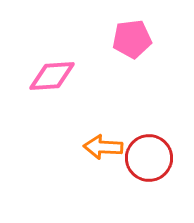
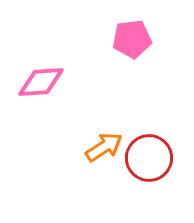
pink diamond: moved 11 px left, 6 px down
orange arrow: moved 1 px right; rotated 144 degrees clockwise
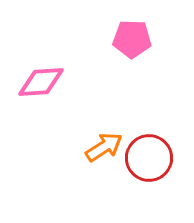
pink pentagon: rotated 9 degrees clockwise
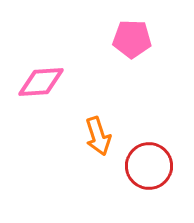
orange arrow: moved 6 px left, 11 px up; rotated 105 degrees clockwise
red circle: moved 8 px down
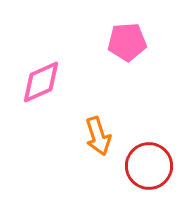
pink pentagon: moved 5 px left, 3 px down; rotated 6 degrees counterclockwise
pink diamond: rotated 21 degrees counterclockwise
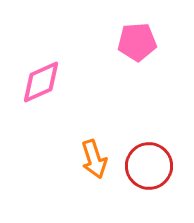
pink pentagon: moved 10 px right
orange arrow: moved 4 px left, 23 px down
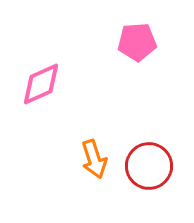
pink diamond: moved 2 px down
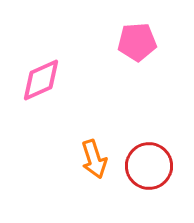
pink diamond: moved 4 px up
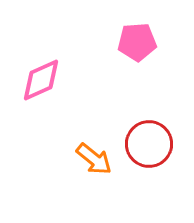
orange arrow: rotated 33 degrees counterclockwise
red circle: moved 22 px up
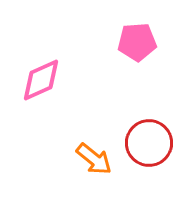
red circle: moved 1 px up
